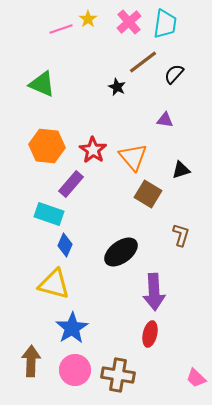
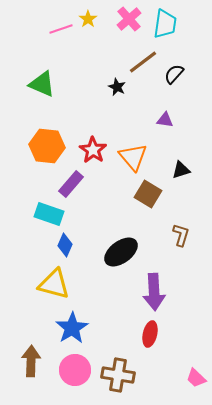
pink cross: moved 3 px up
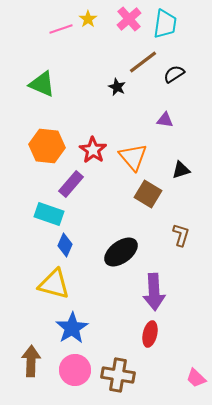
black semicircle: rotated 15 degrees clockwise
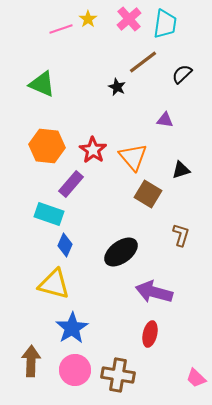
black semicircle: moved 8 px right; rotated 10 degrees counterclockwise
purple arrow: rotated 108 degrees clockwise
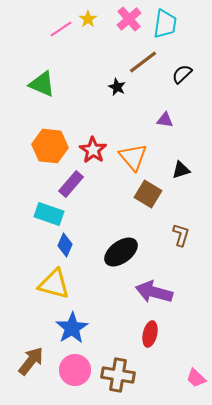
pink line: rotated 15 degrees counterclockwise
orange hexagon: moved 3 px right
brown arrow: rotated 36 degrees clockwise
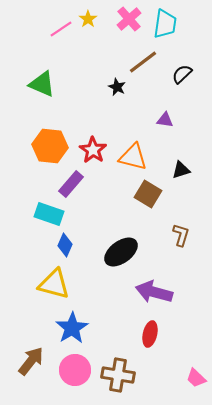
orange triangle: rotated 36 degrees counterclockwise
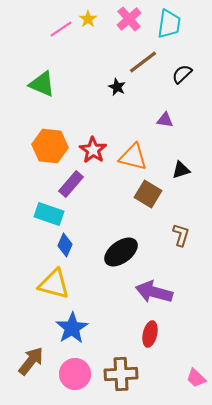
cyan trapezoid: moved 4 px right
pink circle: moved 4 px down
brown cross: moved 3 px right, 1 px up; rotated 12 degrees counterclockwise
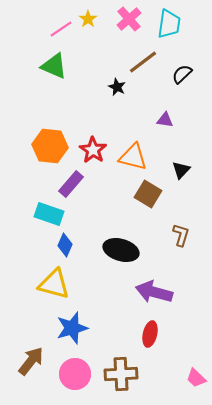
green triangle: moved 12 px right, 18 px up
black triangle: rotated 30 degrees counterclockwise
black ellipse: moved 2 px up; rotated 52 degrees clockwise
blue star: rotated 16 degrees clockwise
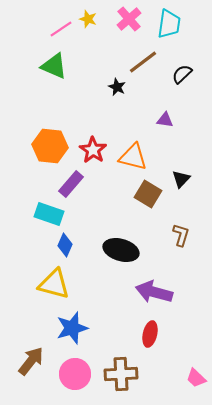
yellow star: rotated 18 degrees counterclockwise
black triangle: moved 9 px down
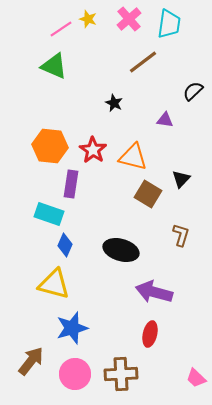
black semicircle: moved 11 px right, 17 px down
black star: moved 3 px left, 16 px down
purple rectangle: rotated 32 degrees counterclockwise
